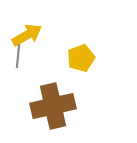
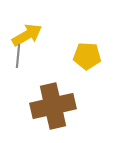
yellow pentagon: moved 6 px right, 2 px up; rotated 24 degrees clockwise
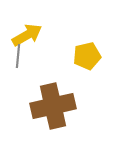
yellow pentagon: rotated 16 degrees counterclockwise
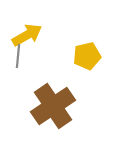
brown cross: rotated 21 degrees counterclockwise
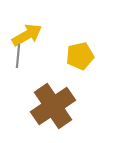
yellow pentagon: moved 7 px left
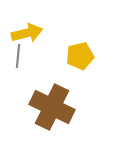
yellow arrow: moved 2 px up; rotated 16 degrees clockwise
brown cross: moved 1 px left, 1 px down; rotated 30 degrees counterclockwise
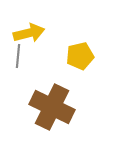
yellow arrow: moved 2 px right
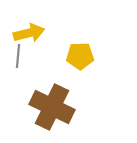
yellow pentagon: rotated 12 degrees clockwise
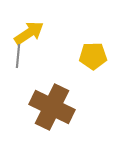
yellow arrow: rotated 20 degrees counterclockwise
yellow pentagon: moved 13 px right
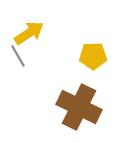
gray line: rotated 35 degrees counterclockwise
brown cross: moved 27 px right
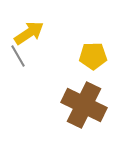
brown cross: moved 5 px right, 2 px up
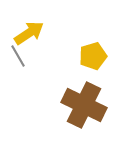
yellow pentagon: rotated 16 degrees counterclockwise
